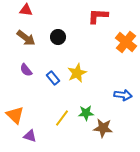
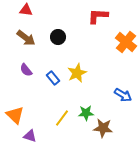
blue arrow: rotated 24 degrees clockwise
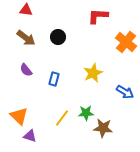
yellow star: moved 16 px right
blue rectangle: moved 1 px right, 1 px down; rotated 56 degrees clockwise
blue arrow: moved 2 px right, 3 px up
orange triangle: moved 4 px right, 1 px down
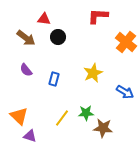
red triangle: moved 18 px right, 9 px down
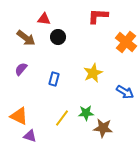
purple semicircle: moved 5 px left, 1 px up; rotated 80 degrees clockwise
orange triangle: rotated 18 degrees counterclockwise
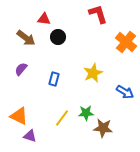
red L-shape: moved 2 px up; rotated 70 degrees clockwise
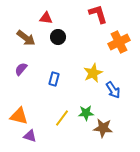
red triangle: moved 2 px right, 1 px up
orange cross: moved 7 px left; rotated 25 degrees clockwise
blue arrow: moved 12 px left, 2 px up; rotated 24 degrees clockwise
orange triangle: rotated 12 degrees counterclockwise
